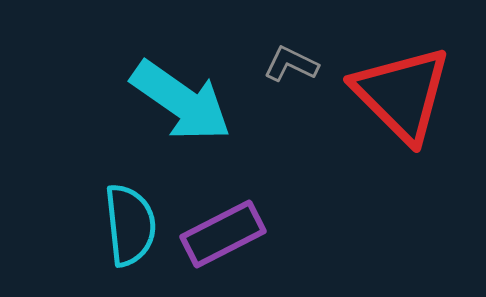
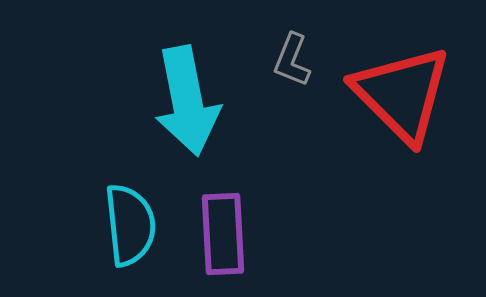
gray L-shape: moved 1 px right, 4 px up; rotated 94 degrees counterclockwise
cyan arrow: moved 6 px right; rotated 44 degrees clockwise
purple rectangle: rotated 66 degrees counterclockwise
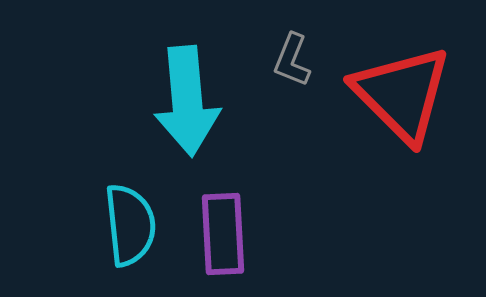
cyan arrow: rotated 6 degrees clockwise
